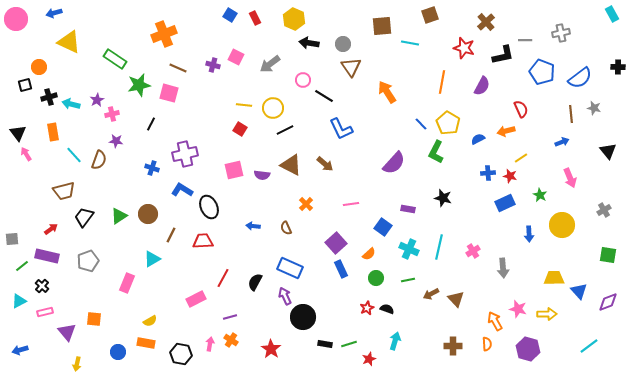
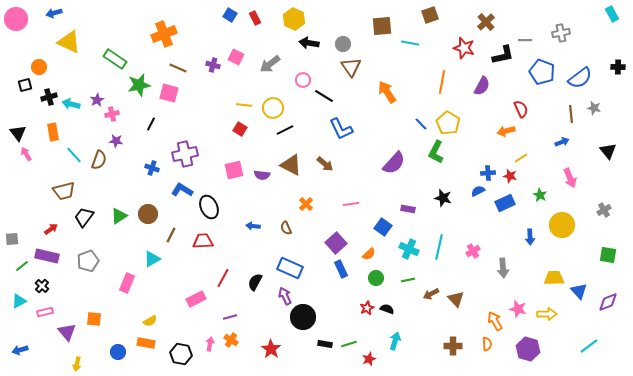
blue semicircle at (478, 139): moved 52 px down
blue arrow at (529, 234): moved 1 px right, 3 px down
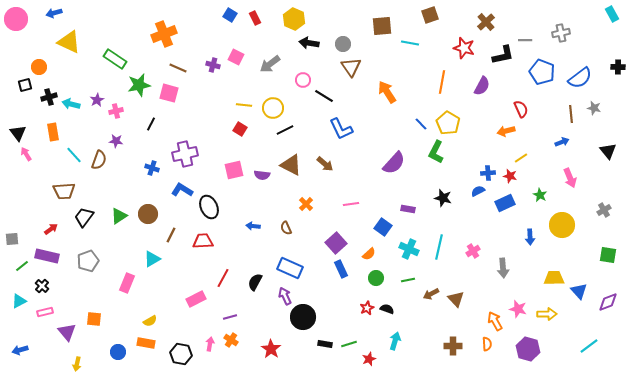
pink cross at (112, 114): moved 4 px right, 3 px up
brown trapezoid at (64, 191): rotated 10 degrees clockwise
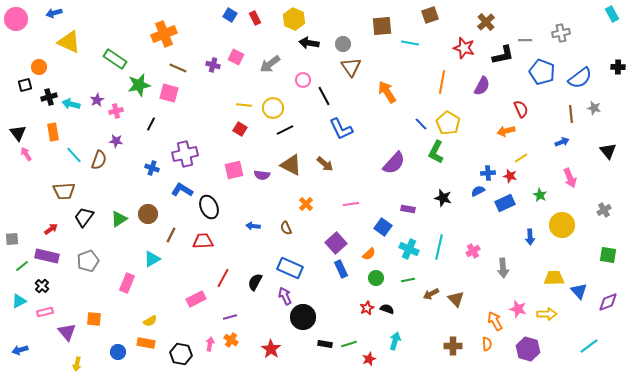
black line at (324, 96): rotated 30 degrees clockwise
green triangle at (119, 216): moved 3 px down
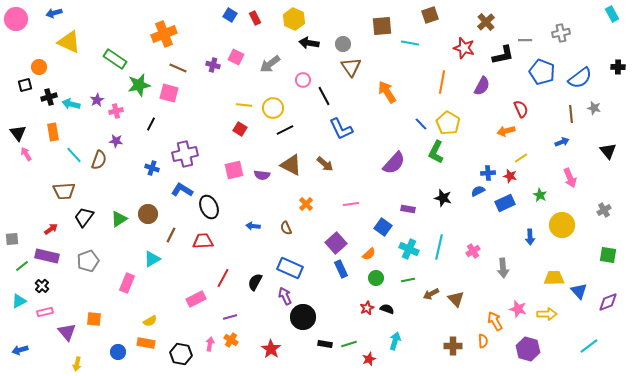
orange semicircle at (487, 344): moved 4 px left, 3 px up
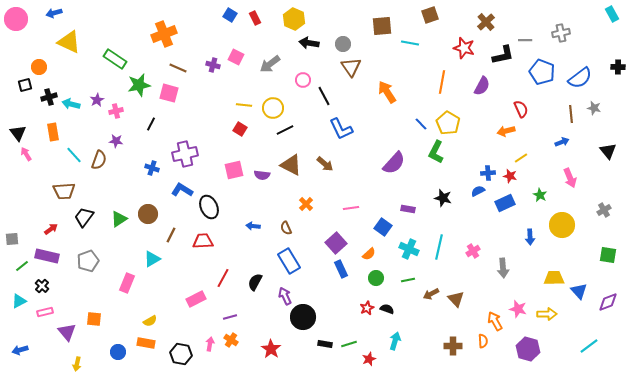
pink line at (351, 204): moved 4 px down
blue rectangle at (290, 268): moved 1 px left, 7 px up; rotated 35 degrees clockwise
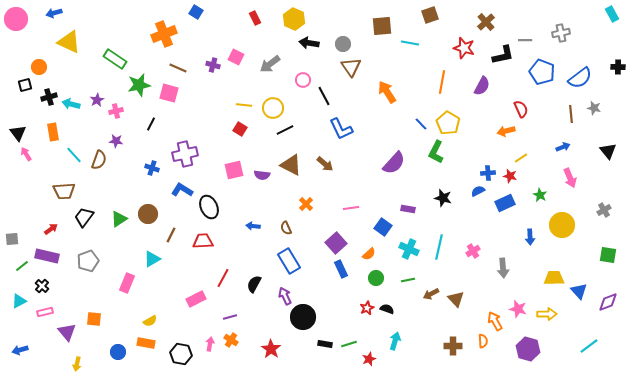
blue square at (230, 15): moved 34 px left, 3 px up
blue arrow at (562, 142): moved 1 px right, 5 px down
black semicircle at (255, 282): moved 1 px left, 2 px down
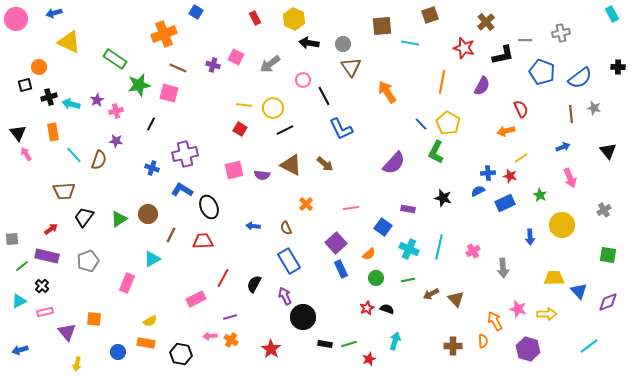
pink arrow at (210, 344): moved 8 px up; rotated 104 degrees counterclockwise
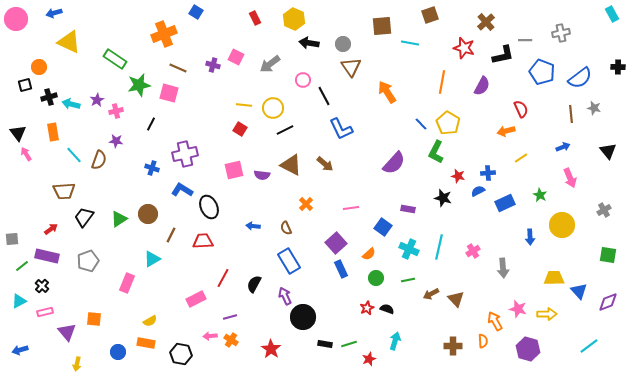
red star at (510, 176): moved 52 px left
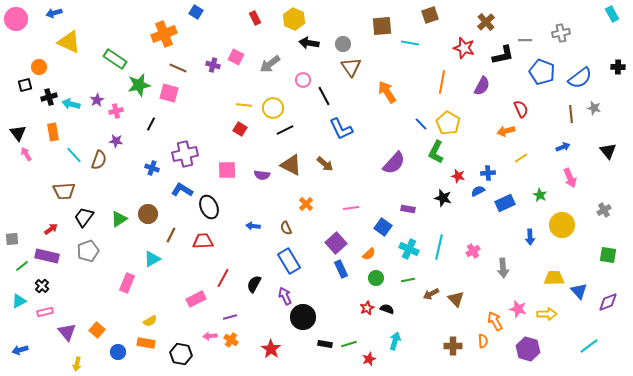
pink square at (234, 170): moved 7 px left; rotated 12 degrees clockwise
gray pentagon at (88, 261): moved 10 px up
orange square at (94, 319): moved 3 px right, 11 px down; rotated 35 degrees clockwise
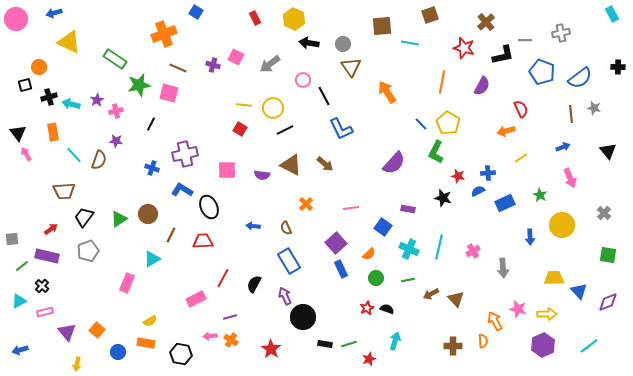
gray cross at (604, 210): moved 3 px down; rotated 16 degrees counterclockwise
purple hexagon at (528, 349): moved 15 px right, 4 px up; rotated 20 degrees clockwise
